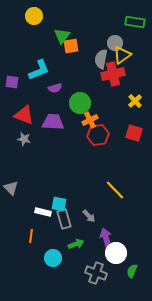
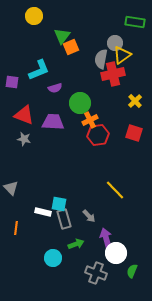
orange square: moved 1 px down; rotated 14 degrees counterclockwise
orange line: moved 15 px left, 8 px up
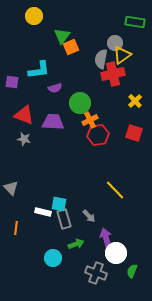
cyan L-shape: rotated 15 degrees clockwise
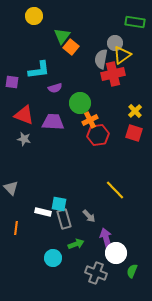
orange square: rotated 28 degrees counterclockwise
yellow cross: moved 10 px down
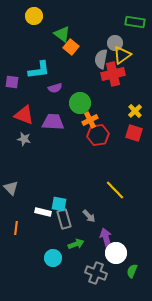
green triangle: moved 2 px up; rotated 30 degrees counterclockwise
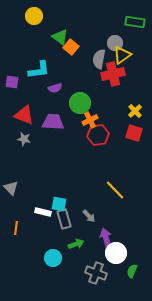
green triangle: moved 2 px left, 3 px down
gray semicircle: moved 2 px left
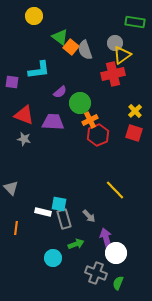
gray semicircle: moved 14 px left, 9 px up; rotated 30 degrees counterclockwise
purple semicircle: moved 5 px right, 4 px down; rotated 24 degrees counterclockwise
red hexagon: rotated 15 degrees counterclockwise
green semicircle: moved 14 px left, 12 px down
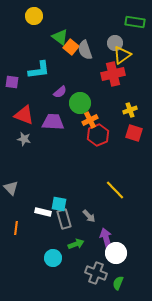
yellow cross: moved 5 px left, 1 px up; rotated 24 degrees clockwise
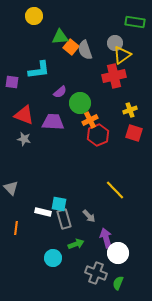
green triangle: rotated 42 degrees counterclockwise
red cross: moved 1 px right, 2 px down
white circle: moved 2 px right
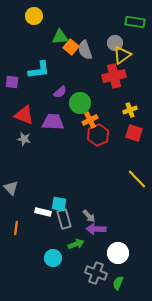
yellow line: moved 22 px right, 11 px up
purple arrow: moved 10 px left, 9 px up; rotated 72 degrees counterclockwise
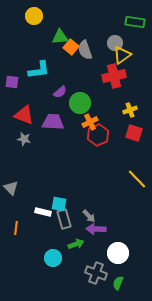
orange cross: moved 2 px down
